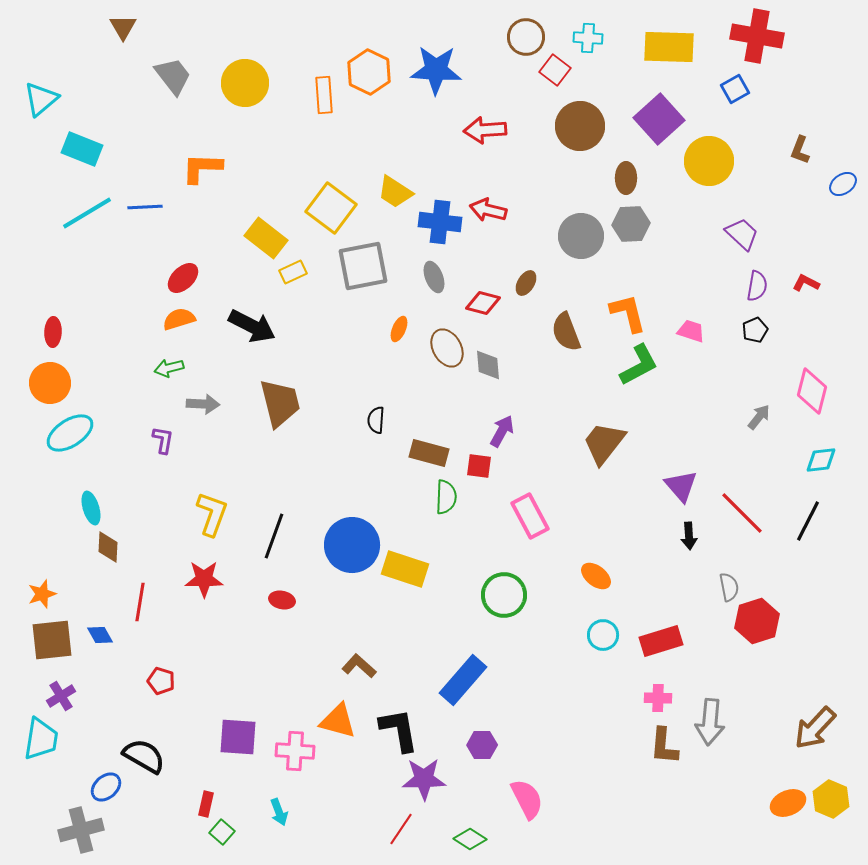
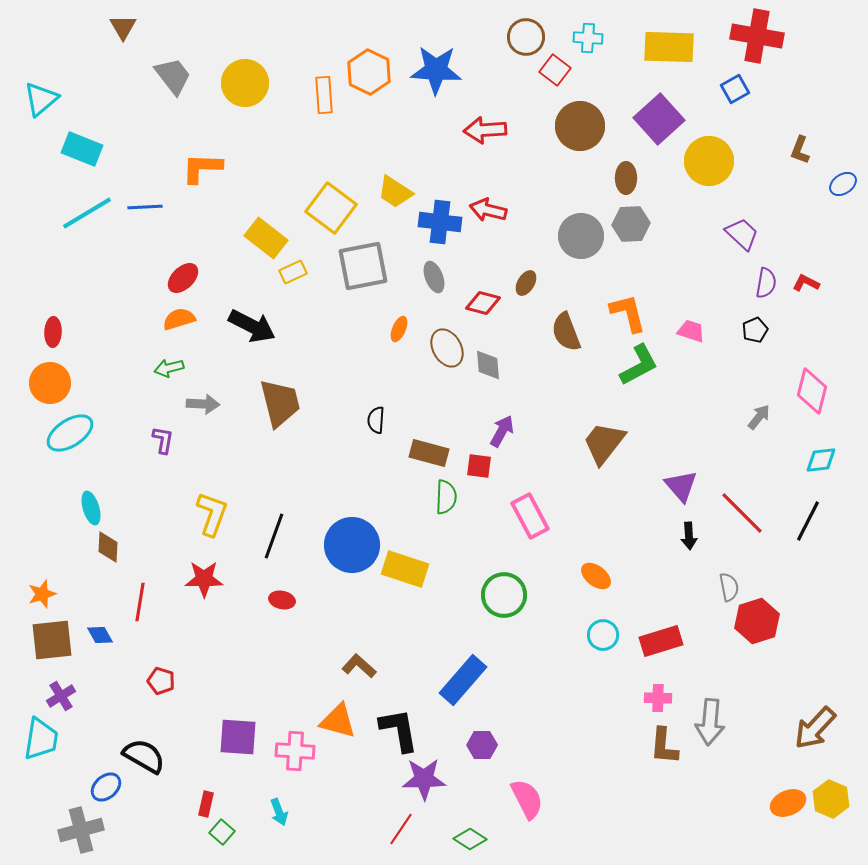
purple semicircle at (757, 286): moved 9 px right, 3 px up
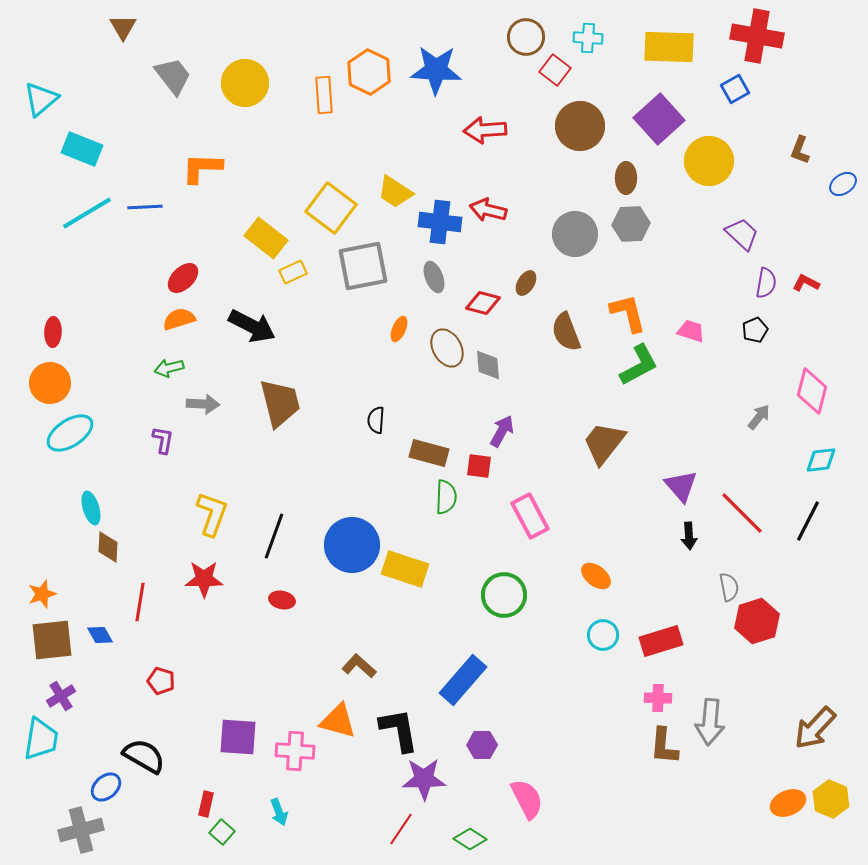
gray circle at (581, 236): moved 6 px left, 2 px up
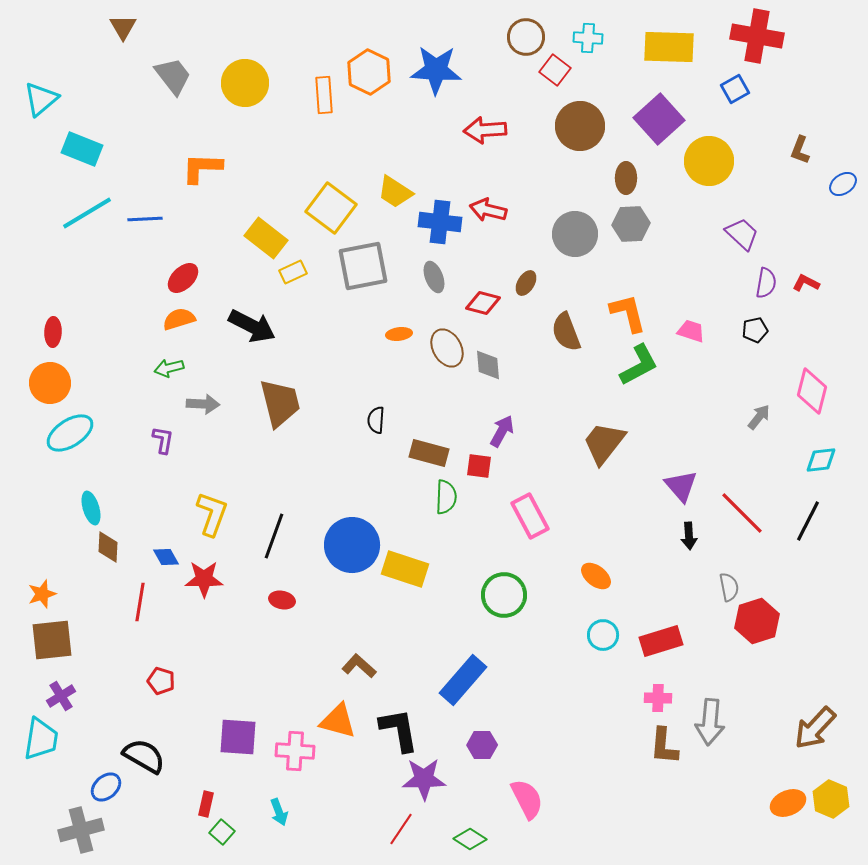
blue line at (145, 207): moved 12 px down
orange ellipse at (399, 329): moved 5 px down; rotated 60 degrees clockwise
black pentagon at (755, 330): rotated 10 degrees clockwise
blue diamond at (100, 635): moved 66 px right, 78 px up
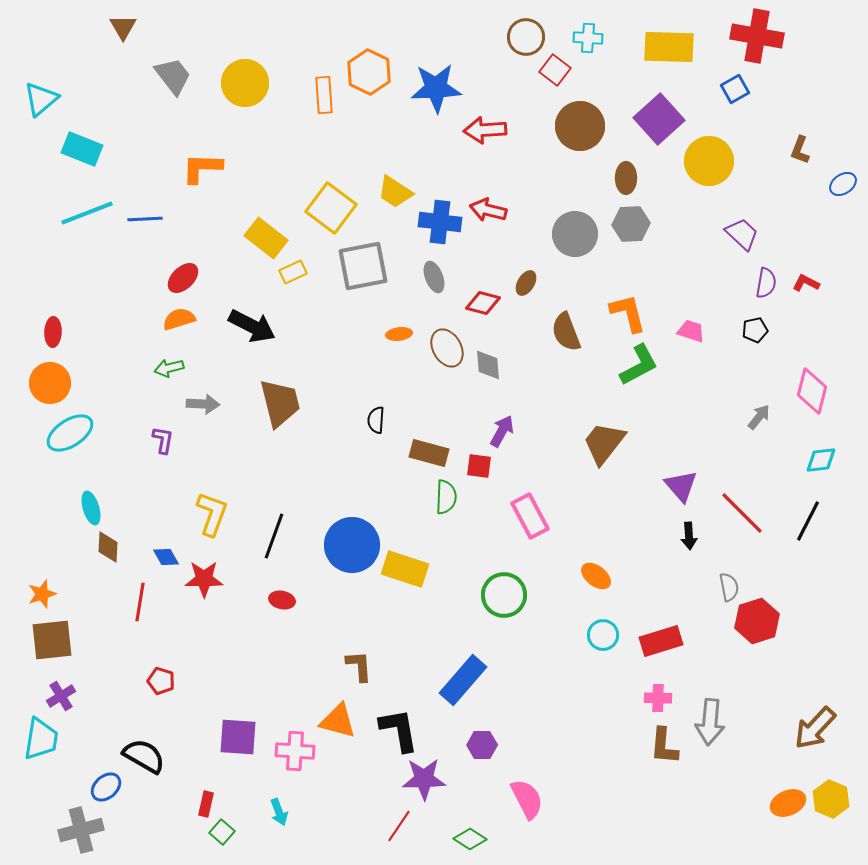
blue star at (436, 70): moved 18 px down; rotated 6 degrees counterclockwise
cyan line at (87, 213): rotated 10 degrees clockwise
brown L-shape at (359, 666): rotated 44 degrees clockwise
red line at (401, 829): moved 2 px left, 3 px up
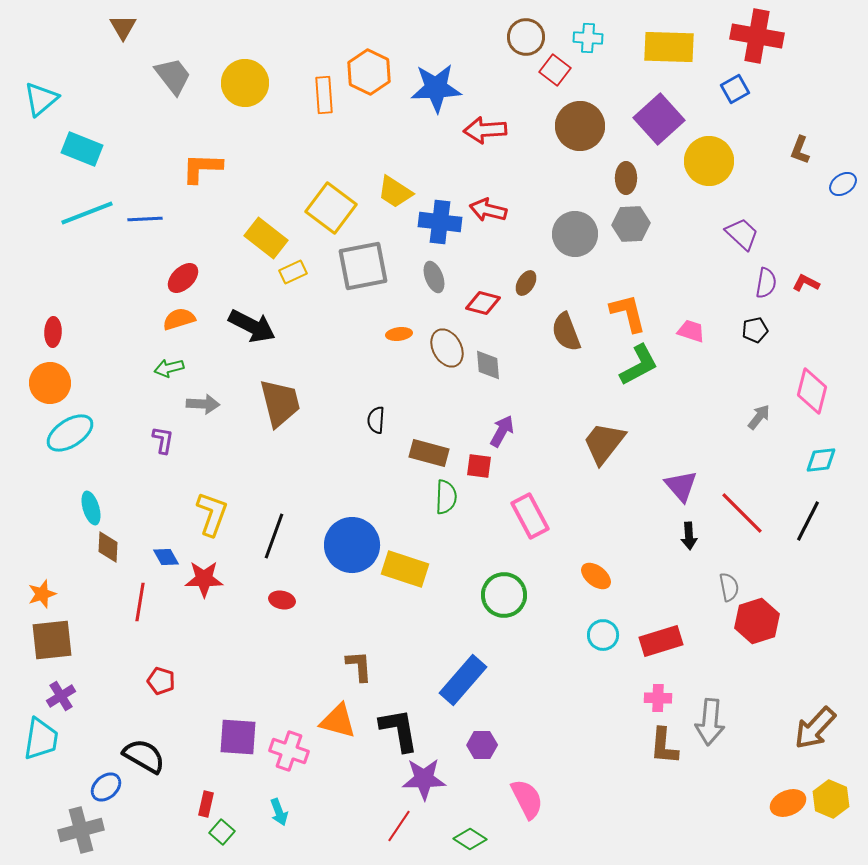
pink cross at (295, 751): moved 6 px left; rotated 15 degrees clockwise
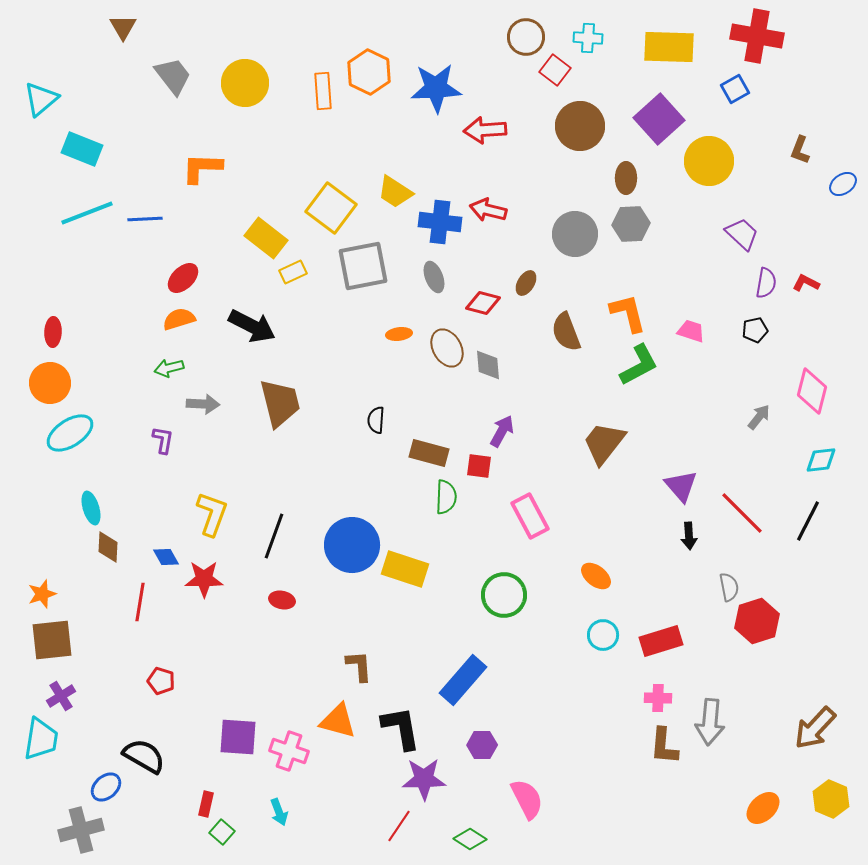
orange rectangle at (324, 95): moved 1 px left, 4 px up
black L-shape at (399, 730): moved 2 px right, 2 px up
orange ellipse at (788, 803): moved 25 px left, 5 px down; rotated 20 degrees counterclockwise
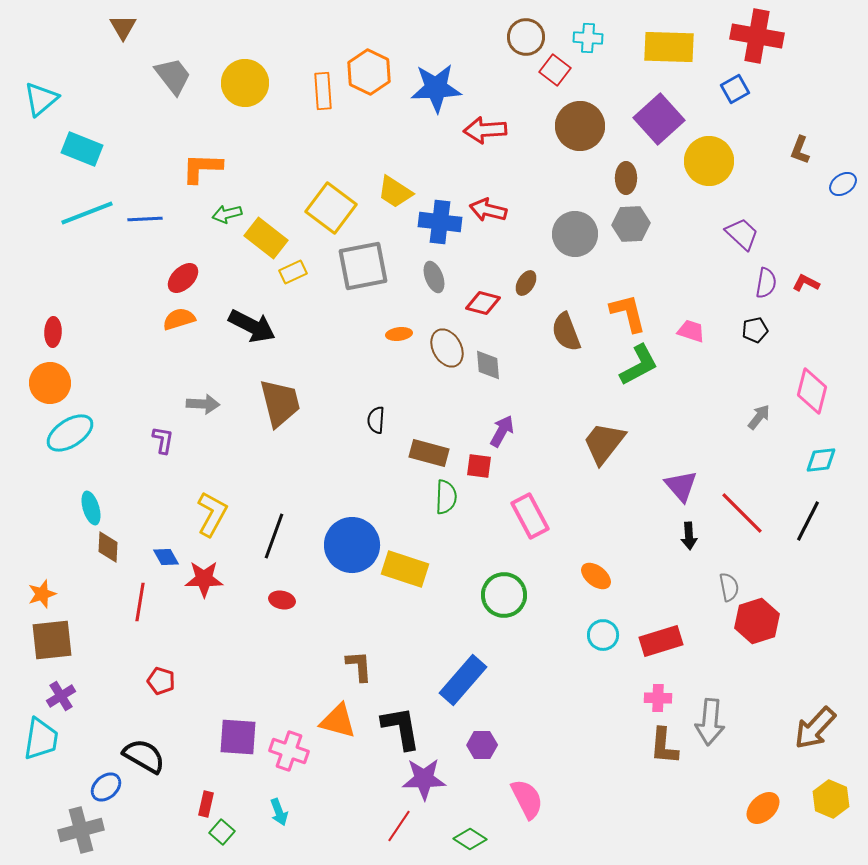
green arrow at (169, 368): moved 58 px right, 154 px up
yellow L-shape at (212, 514): rotated 9 degrees clockwise
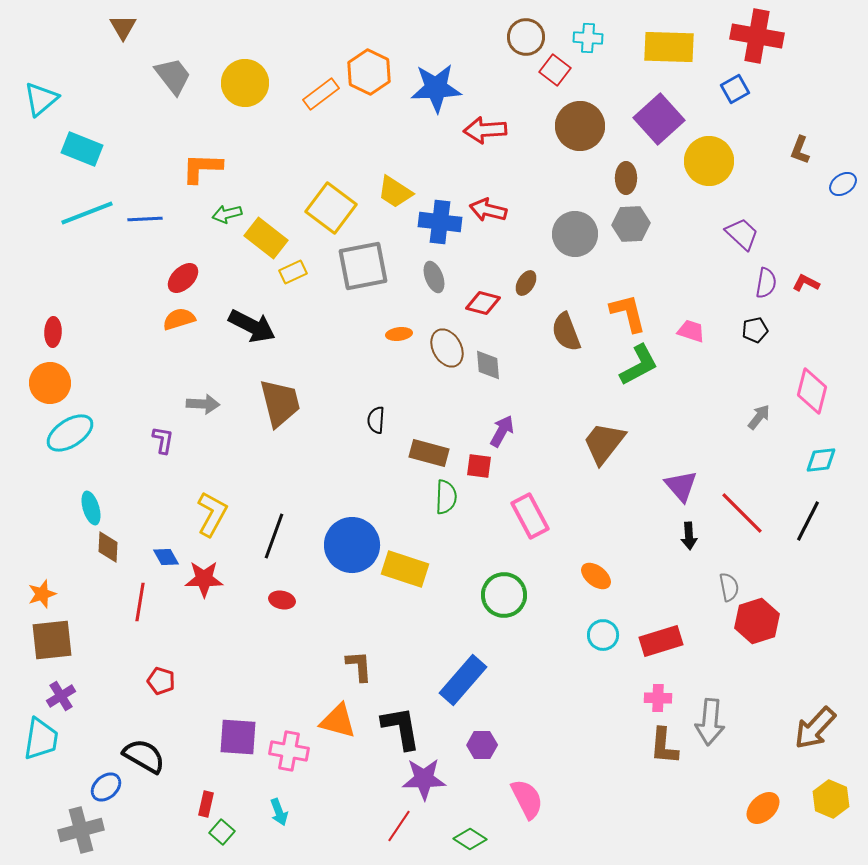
orange rectangle at (323, 91): moved 2 px left, 3 px down; rotated 57 degrees clockwise
pink cross at (289, 751): rotated 9 degrees counterclockwise
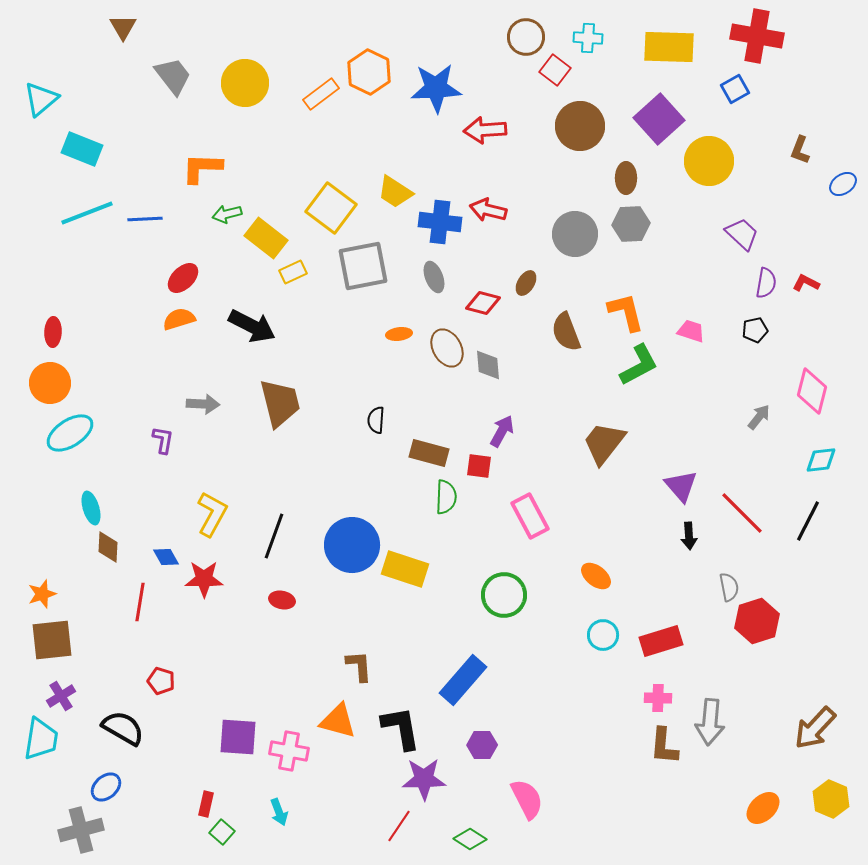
orange L-shape at (628, 313): moved 2 px left, 1 px up
black semicircle at (144, 756): moved 21 px left, 28 px up
